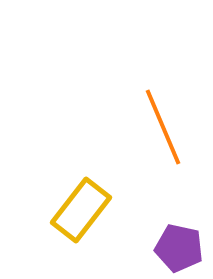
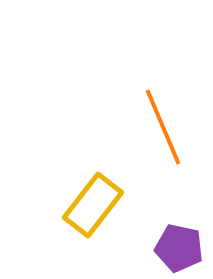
yellow rectangle: moved 12 px right, 5 px up
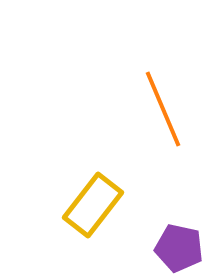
orange line: moved 18 px up
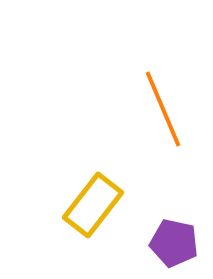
purple pentagon: moved 5 px left, 5 px up
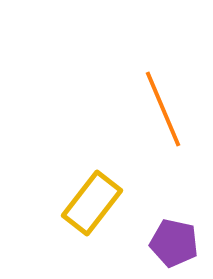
yellow rectangle: moved 1 px left, 2 px up
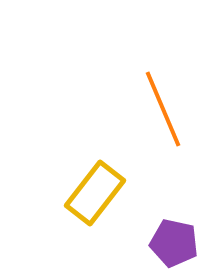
yellow rectangle: moved 3 px right, 10 px up
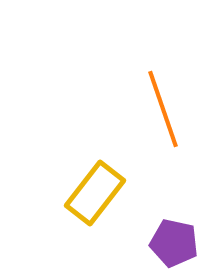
orange line: rotated 4 degrees clockwise
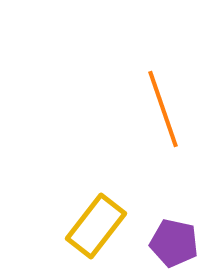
yellow rectangle: moved 1 px right, 33 px down
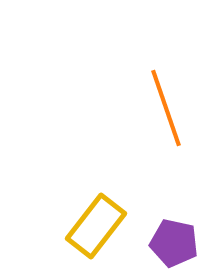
orange line: moved 3 px right, 1 px up
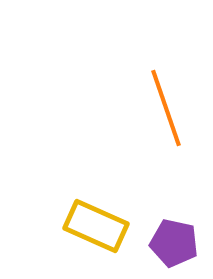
yellow rectangle: rotated 76 degrees clockwise
